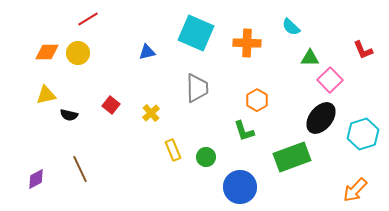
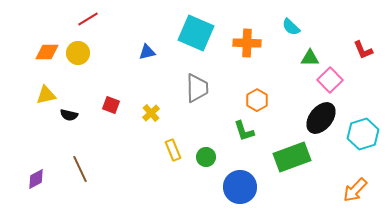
red square: rotated 18 degrees counterclockwise
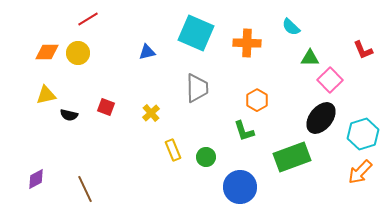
red square: moved 5 px left, 2 px down
brown line: moved 5 px right, 20 px down
orange arrow: moved 5 px right, 18 px up
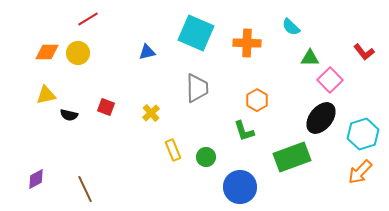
red L-shape: moved 1 px right, 2 px down; rotated 15 degrees counterclockwise
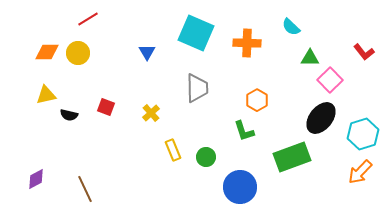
blue triangle: rotated 48 degrees counterclockwise
